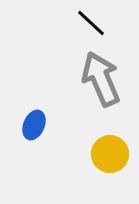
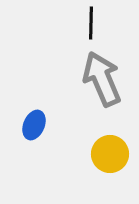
black line: rotated 48 degrees clockwise
gray arrow: moved 1 px right
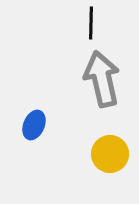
gray arrow: rotated 10 degrees clockwise
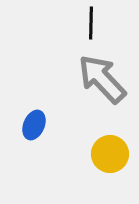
gray arrow: rotated 30 degrees counterclockwise
